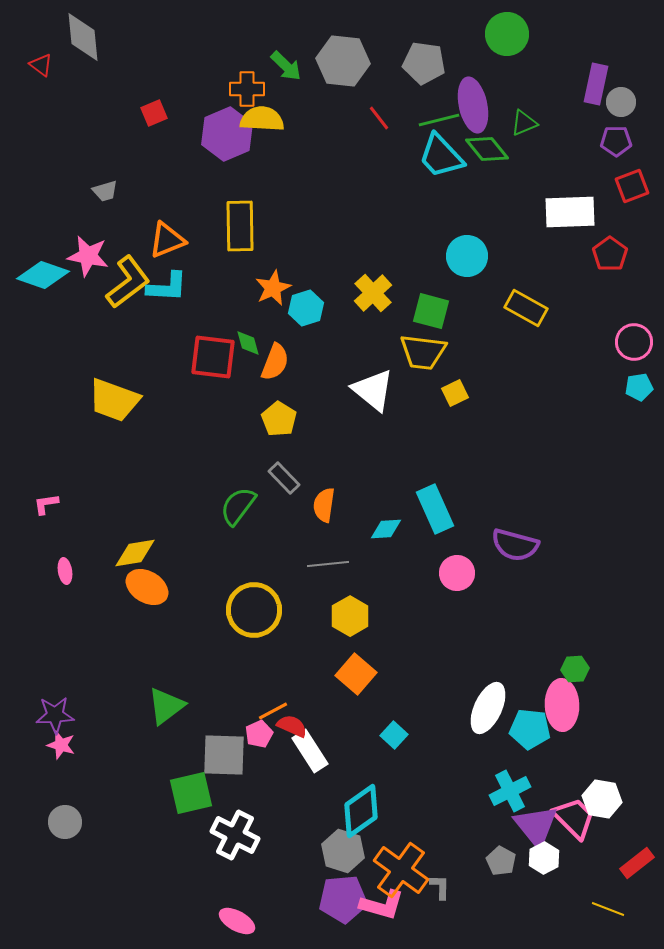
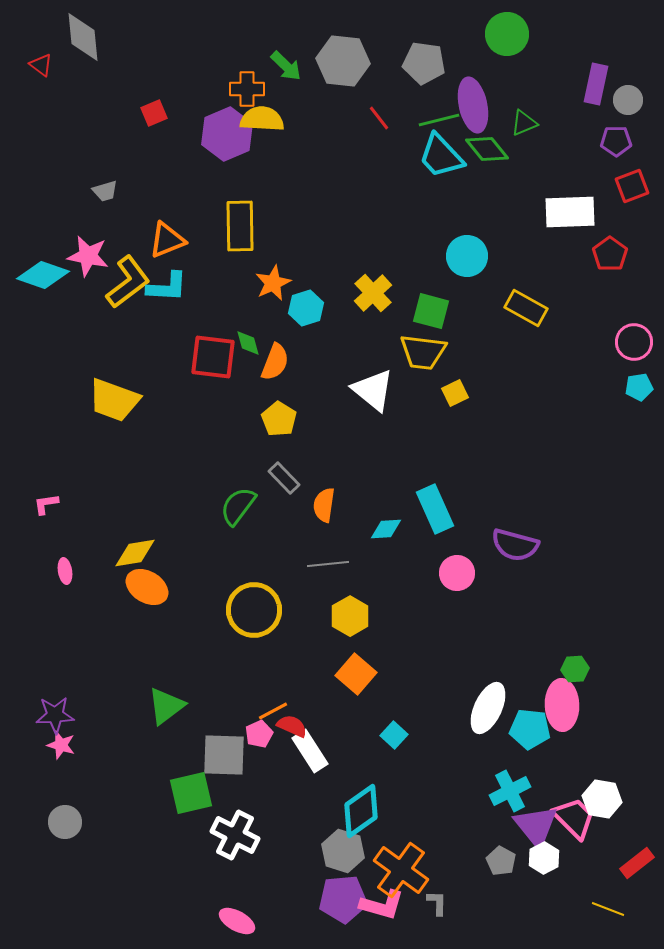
gray circle at (621, 102): moved 7 px right, 2 px up
orange star at (273, 288): moved 5 px up
gray L-shape at (440, 887): moved 3 px left, 16 px down
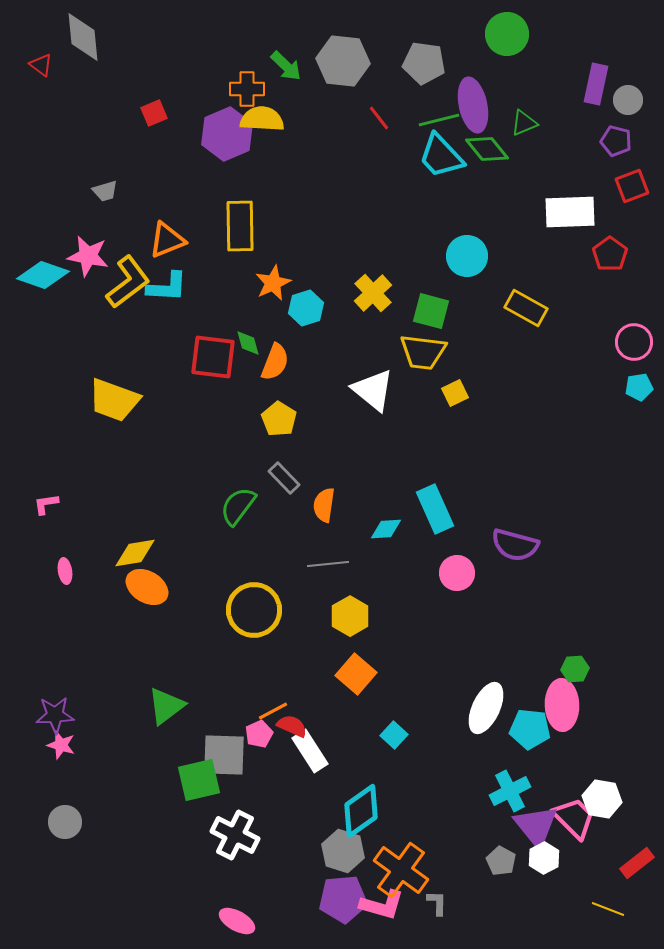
purple pentagon at (616, 141): rotated 16 degrees clockwise
white ellipse at (488, 708): moved 2 px left
green square at (191, 793): moved 8 px right, 13 px up
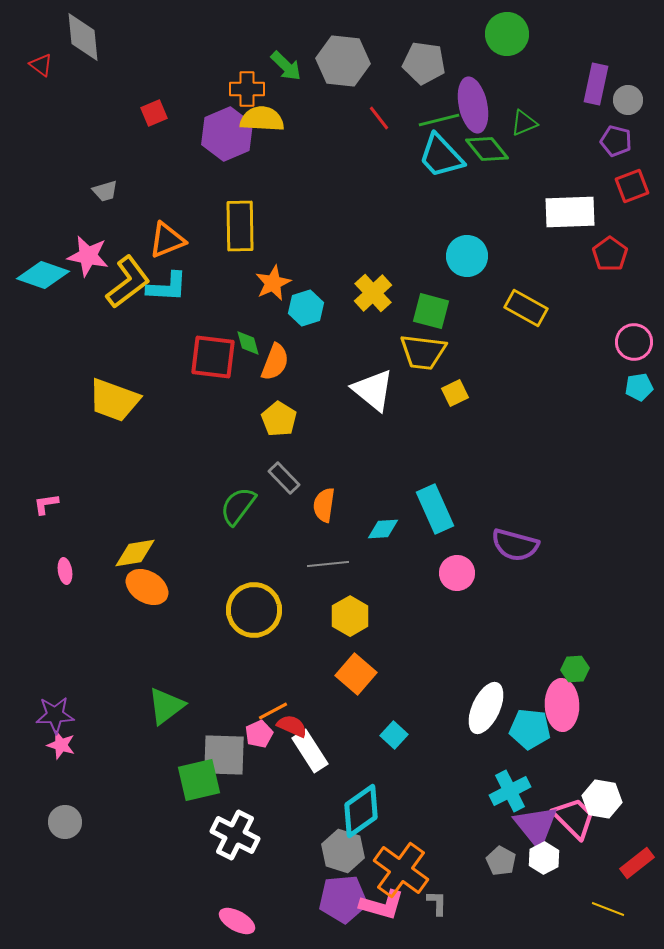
cyan diamond at (386, 529): moved 3 px left
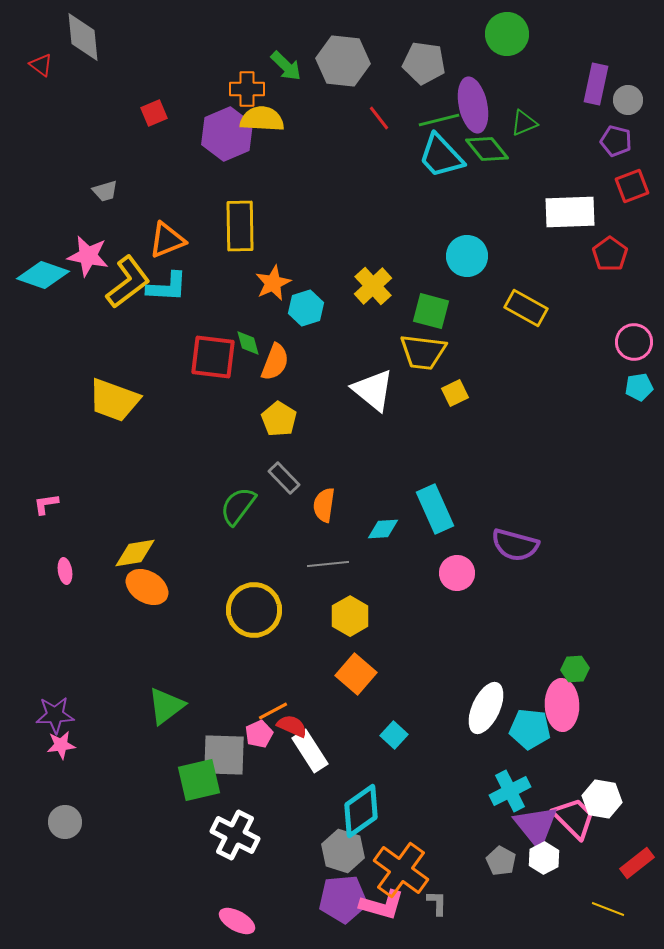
yellow cross at (373, 293): moved 7 px up
pink star at (61, 745): rotated 24 degrees counterclockwise
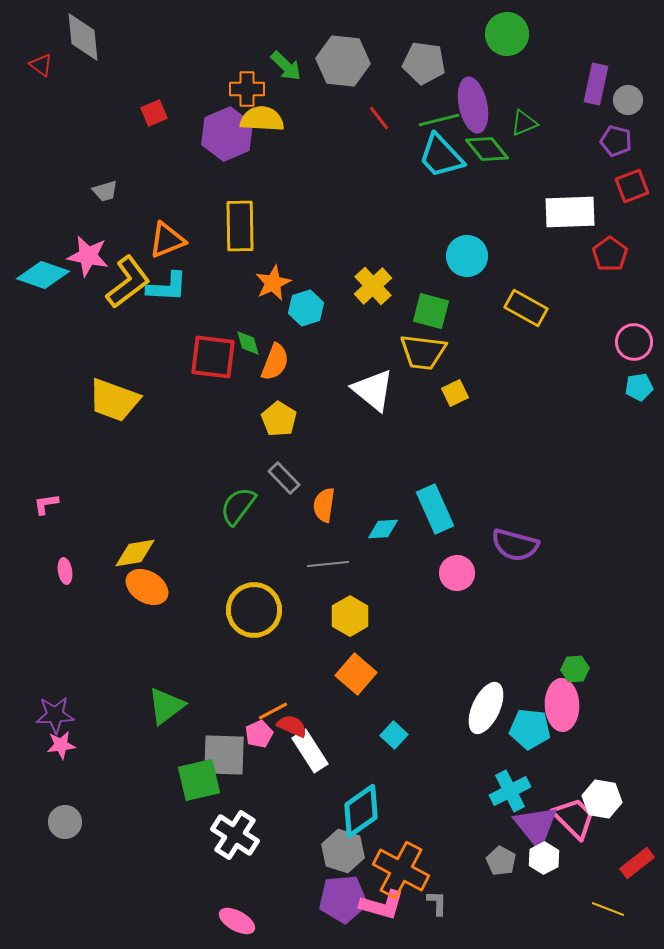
white cross at (235, 835): rotated 6 degrees clockwise
orange cross at (401, 870): rotated 8 degrees counterclockwise
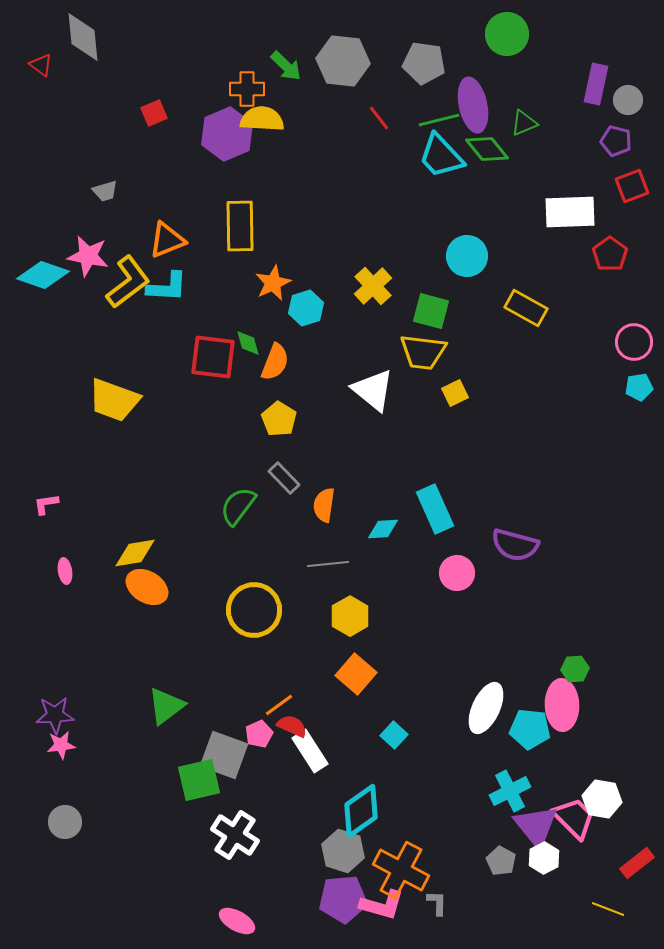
orange line at (273, 711): moved 6 px right, 6 px up; rotated 8 degrees counterclockwise
gray square at (224, 755): rotated 18 degrees clockwise
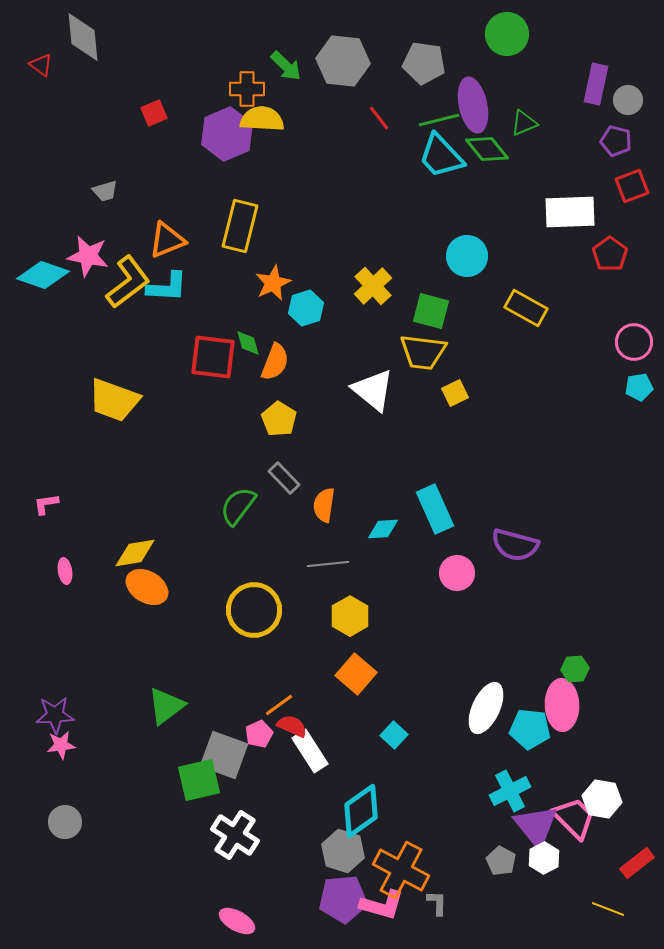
yellow rectangle at (240, 226): rotated 15 degrees clockwise
